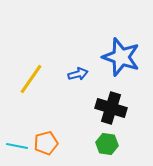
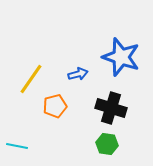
orange pentagon: moved 9 px right, 37 px up
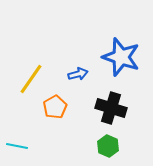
orange pentagon: moved 1 px down; rotated 15 degrees counterclockwise
green hexagon: moved 1 px right, 2 px down; rotated 15 degrees clockwise
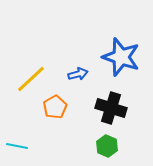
yellow line: rotated 12 degrees clockwise
green hexagon: moved 1 px left
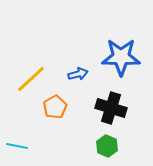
blue star: rotated 18 degrees counterclockwise
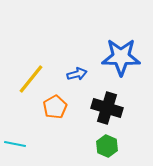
blue arrow: moved 1 px left
yellow line: rotated 8 degrees counterclockwise
black cross: moved 4 px left
cyan line: moved 2 px left, 2 px up
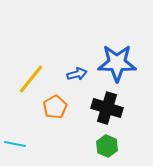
blue star: moved 4 px left, 6 px down
